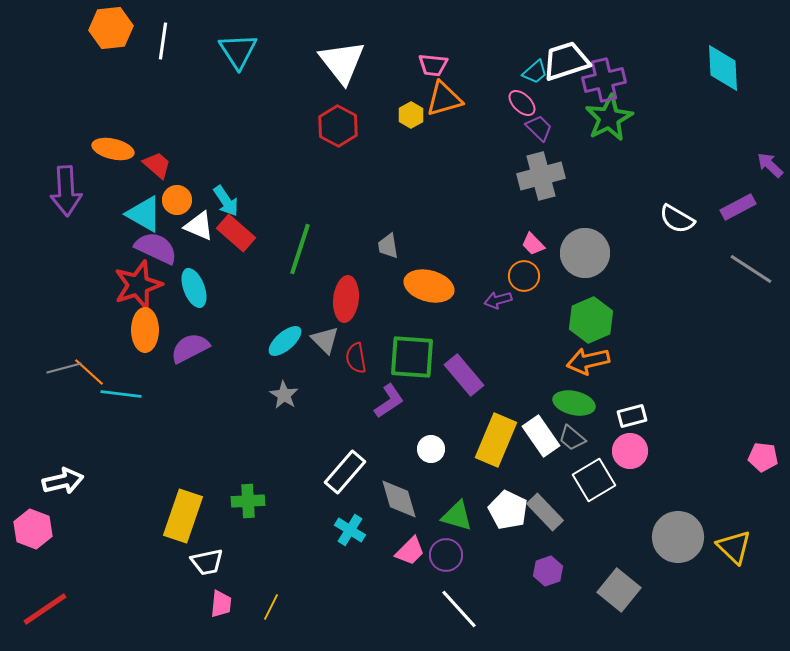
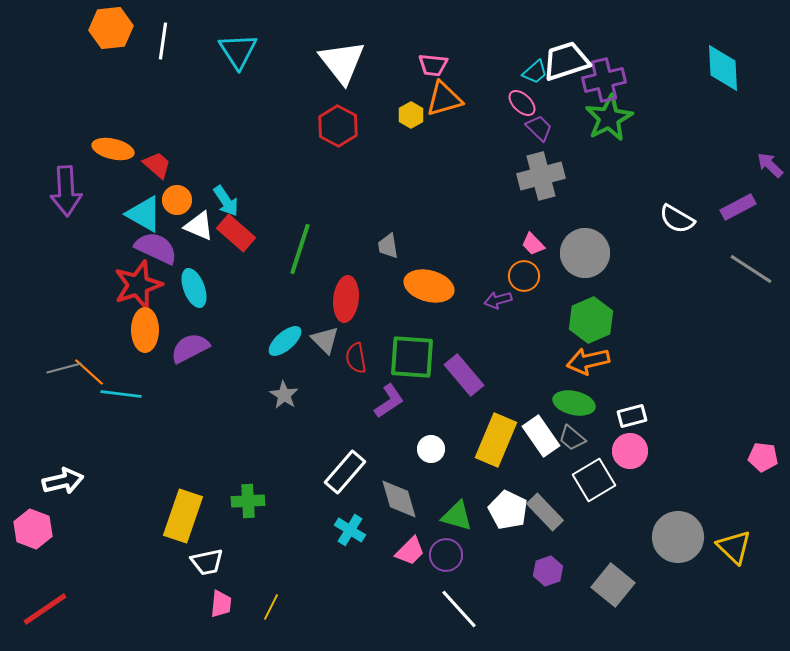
gray square at (619, 590): moved 6 px left, 5 px up
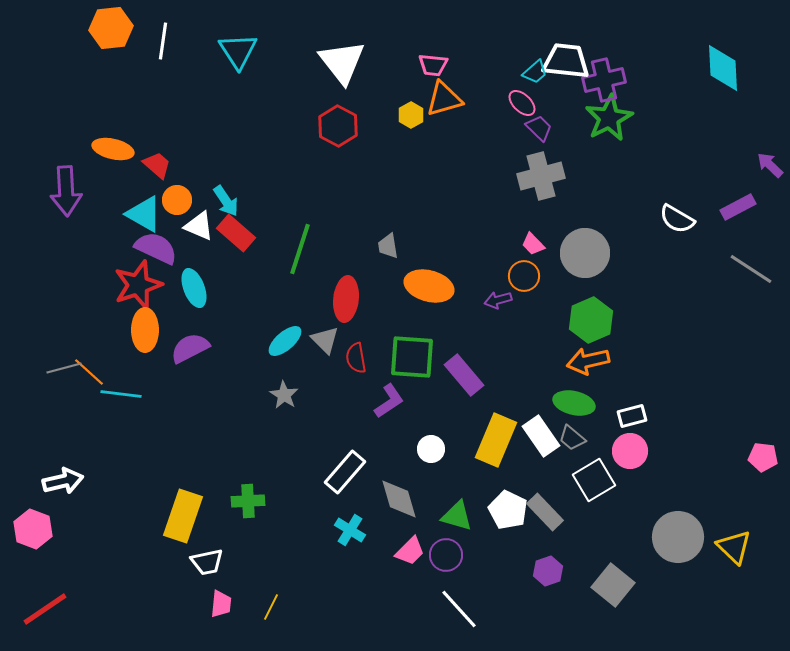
white trapezoid at (566, 61): rotated 24 degrees clockwise
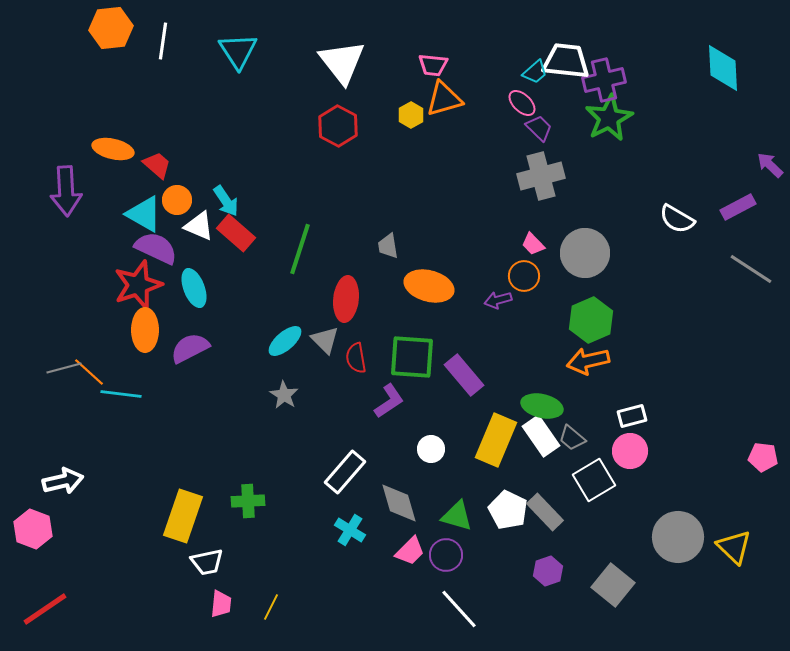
green ellipse at (574, 403): moved 32 px left, 3 px down
gray diamond at (399, 499): moved 4 px down
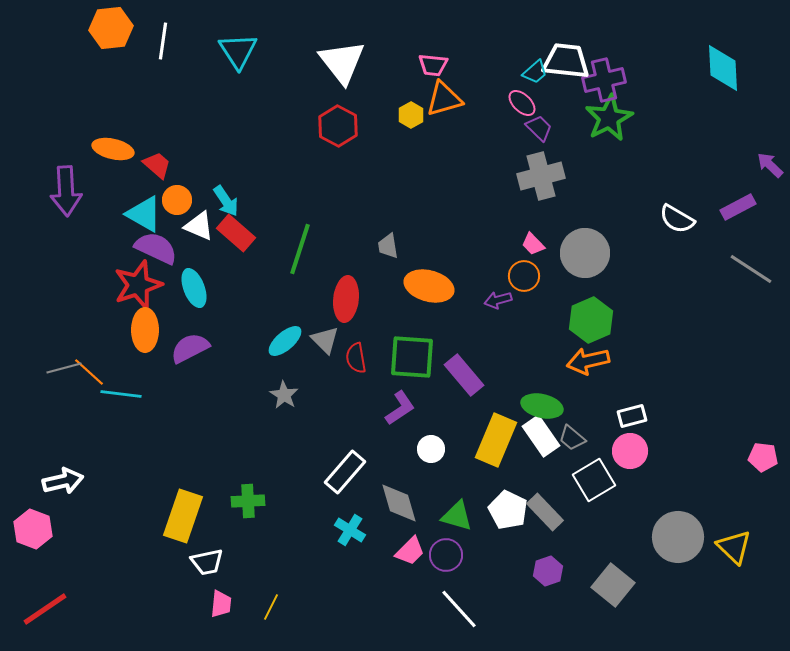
purple L-shape at (389, 401): moved 11 px right, 7 px down
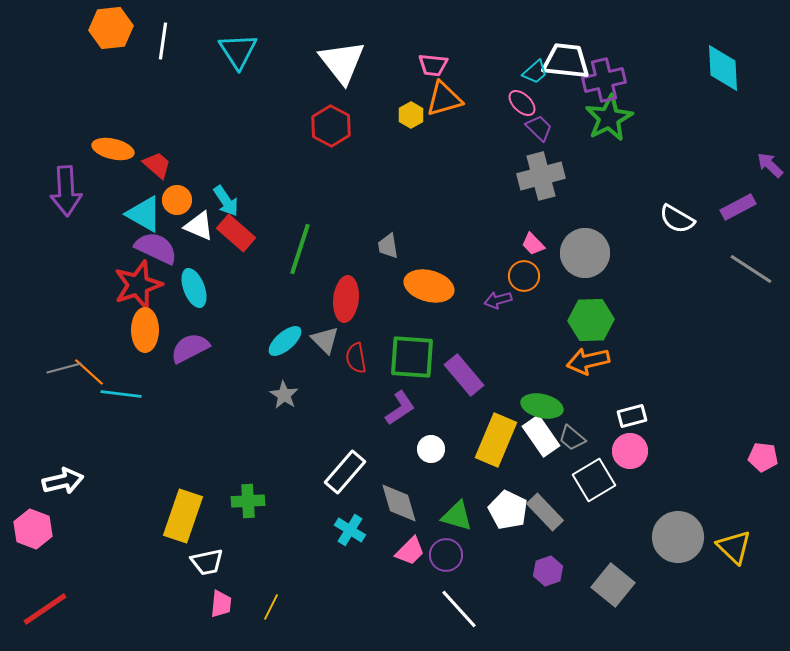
red hexagon at (338, 126): moved 7 px left
green hexagon at (591, 320): rotated 21 degrees clockwise
